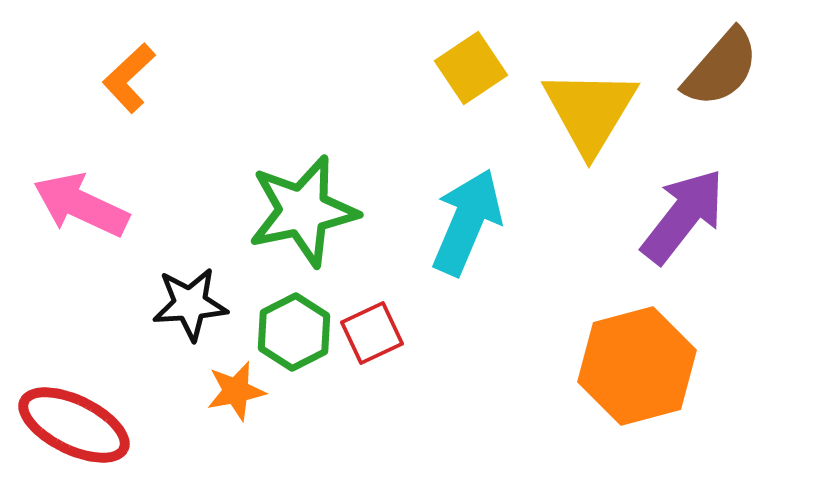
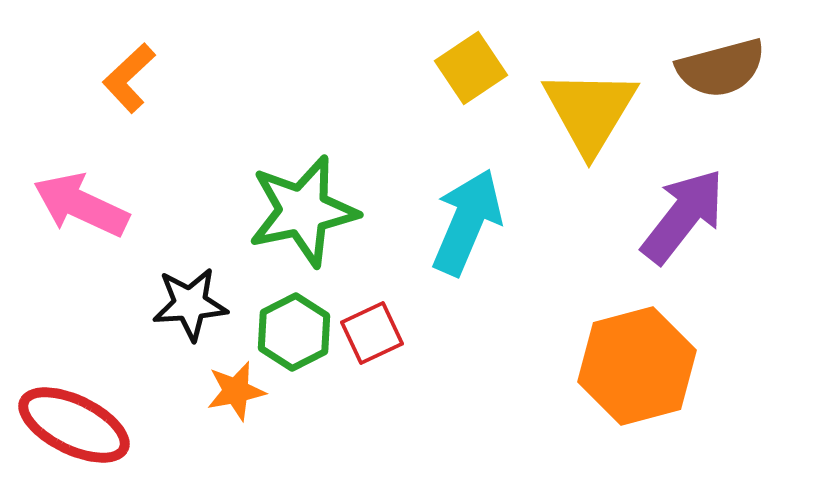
brown semicircle: rotated 34 degrees clockwise
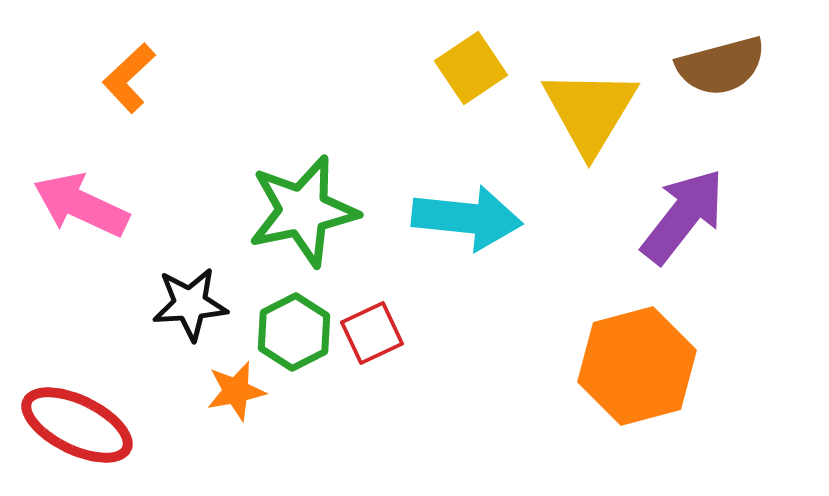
brown semicircle: moved 2 px up
cyan arrow: moved 4 px up; rotated 73 degrees clockwise
red ellipse: moved 3 px right
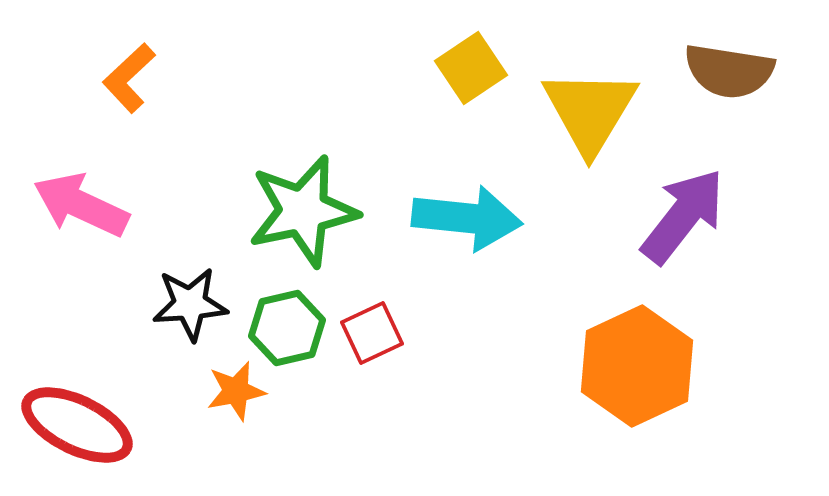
brown semicircle: moved 8 px right, 5 px down; rotated 24 degrees clockwise
green hexagon: moved 7 px left, 4 px up; rotated 14 degrees clockwise
orange hexagon: rotated 10 degrees counterclockwise
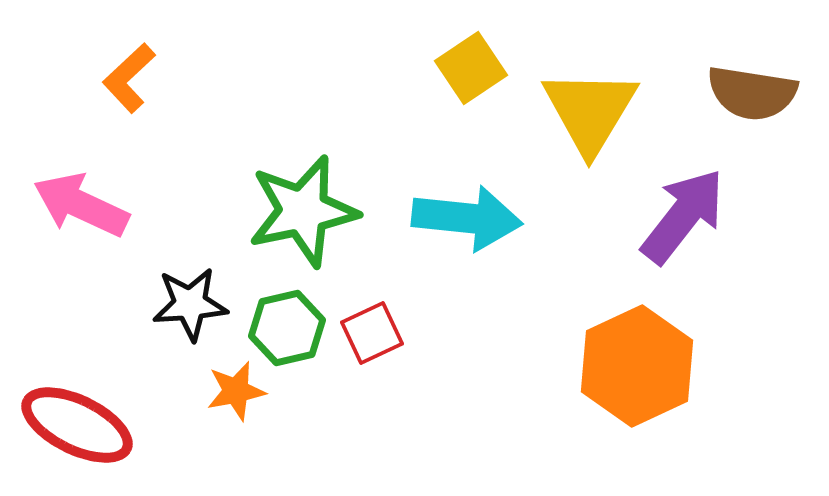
brown semicircle: moved 23 px right, 22 px down
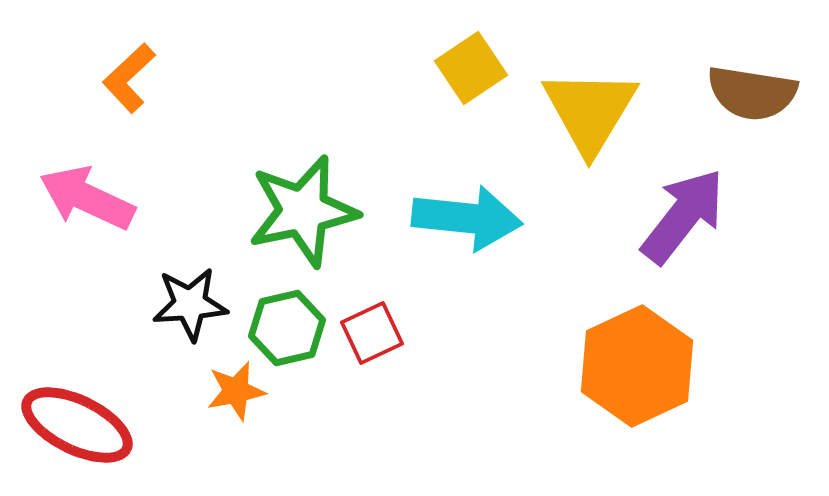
pink arrow: moved 6 px right, 7 px up
